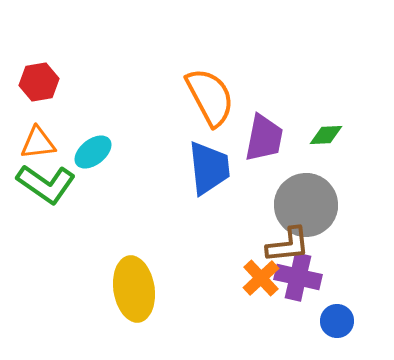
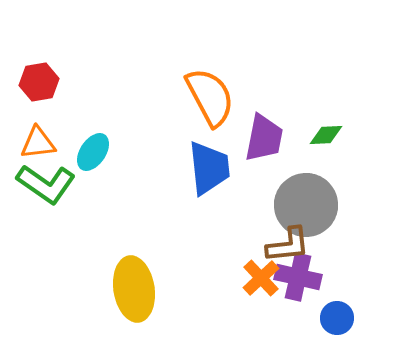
cyan ellipse: rotated 18 degrees counterclockwise
blue circle: moved 3 px up
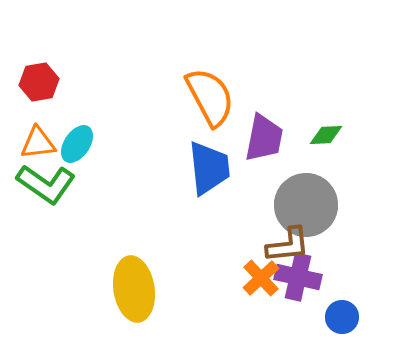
cyan ellipse: moved 16 px left, 8 px up
blue circle: moved 5 px right, 1 px up
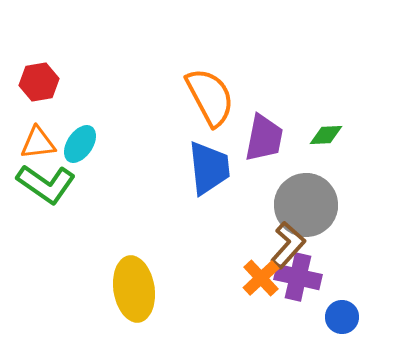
cyan ellipse: moved 3 px right
brown L-shape: rotated 42 degrees counterclockwise
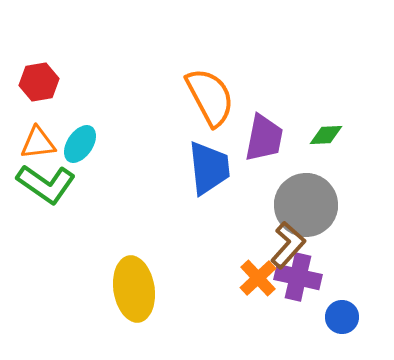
orange cross: moved 3 px left
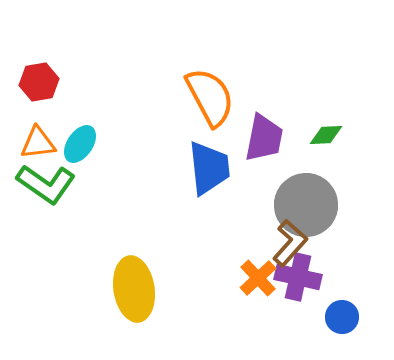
brown L-shape: moved 2 px right, 2 px up
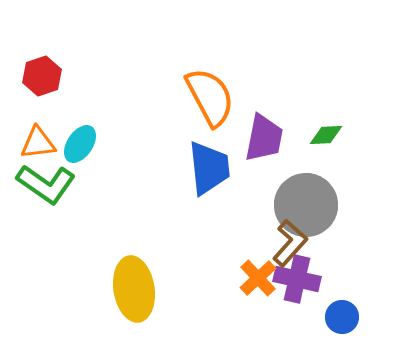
red hexagon: moved 3 px right, 6 px up; rotated 9 degrees counterclockwise
purple cross: moved 1 px left, 2 px down
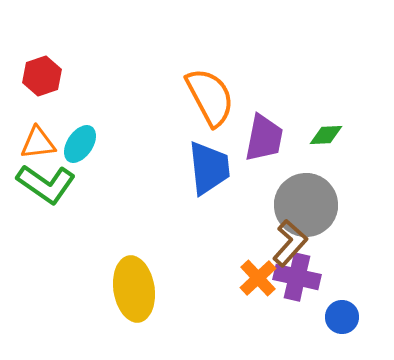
purple cross: moved 2 px up
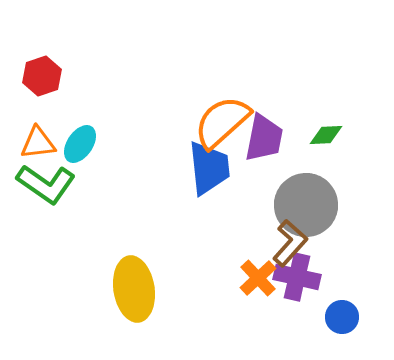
orange semicircle: moved 12 px right, 25 px down; rotated 104 degrees counterclockwise
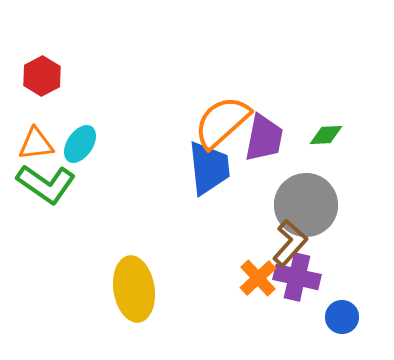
red hexagon: rotated 9 degrees counterclockwise
orange triangle: moved 2 px left, 1 px down
